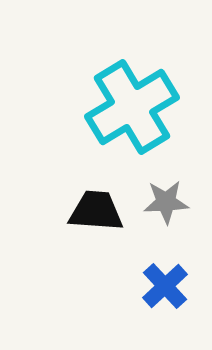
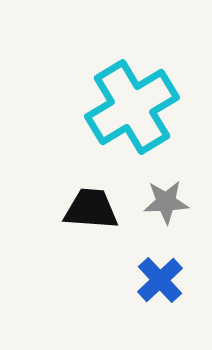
black trapezoid: moved 5 px left, 2 px up
blue cross: moved 5 px left, 6 px up
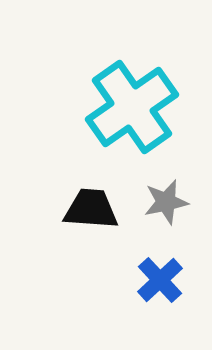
cyan cross: rotated 4 degrees counterclockwise
gray star: rotated 9 degrees counterclockwise
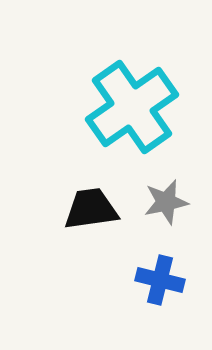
black trapezoid: rotated 12 degrees counterclockwise
blue cross: rotated 33 degrees counterclockwise
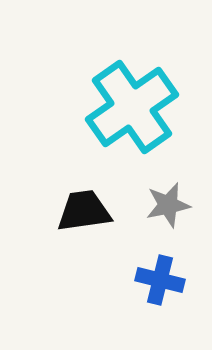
gray star: moved 2 px right, 3 px down
black trapezoid: moved 7 px left, 2 px down
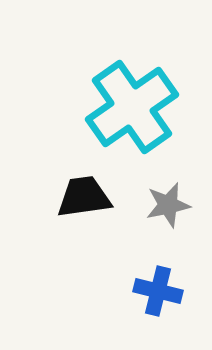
black trapezoid: moved 14 px up
blue cross: moved 2 px left, 11 px down
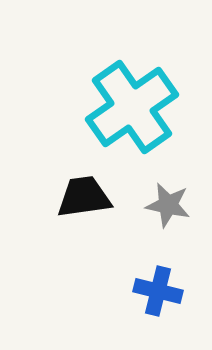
gray star: rotated 24 degrees clockwise
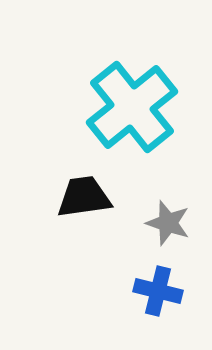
cyan cross: rotated 4 degrees counterclockwise
gray star: moved 18 px down; rotated 6 degrees clockwise
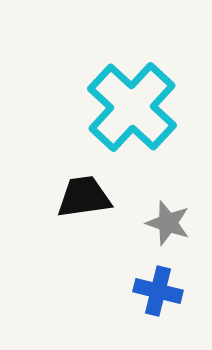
cyan cross: rotated 8 degrees counterclockwise
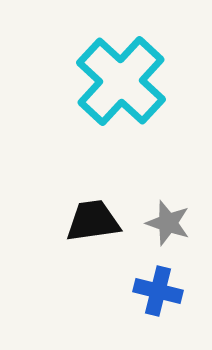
cyan cross: moved 11 px left, 26 px up
black trapezoid: moved 9 px right, 24 px down
